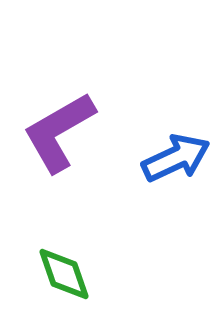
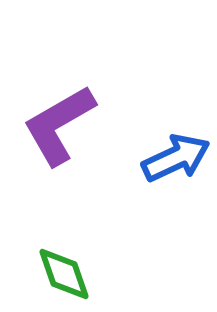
purple L-shape: moved 7 px up
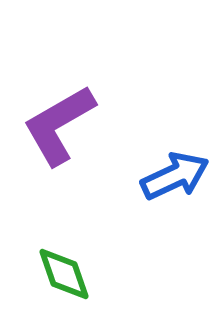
blue arrow: moved 1 px left, 18 px down
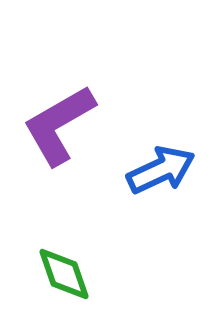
blue arrow: moved 14 px left, 6 px up
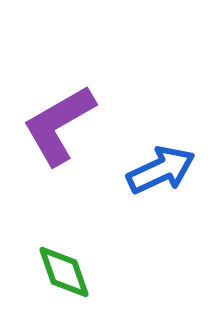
green diamond: moved 2 px up
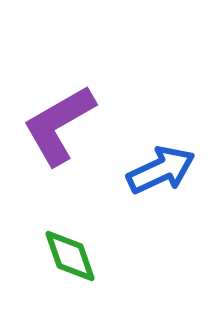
green diamond: moved 6 px right, 16 px up
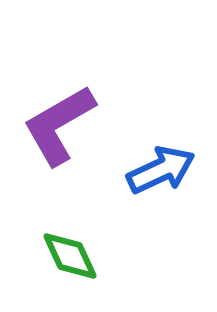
green diamond: rotated 6 degrees counterclockwise
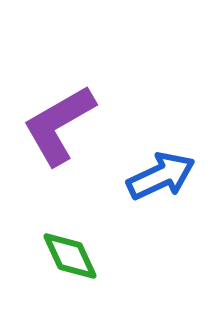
blue arrow: moved 6 px down
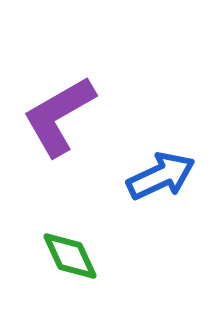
purple L-shape: moved 9 px up
